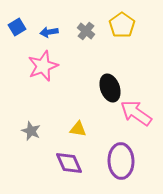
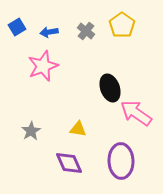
gray star: rotated 18 degrees clockwise
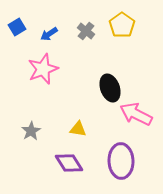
blue arrow: moved 2 px down; rotated 24 degrees counterclockwise
pink star: moved 3 px down
pink arrow: moved 1 px down; rotated 8 degrees counterclockwise
purple diamond: rotated 8 degrees counterclockwise
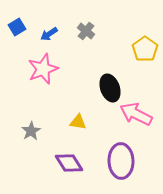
yellow pentagon: moved 23 px right, 24 px down
yellow triangle: moved 7 px up
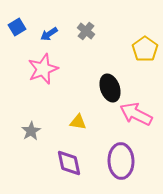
purple diamond: rotated 20 degrees clockwise
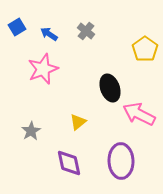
blue arrow: rotated 66 degrees clockwise
pink arrow: moved 3 px right
yellow triangle: rotated 48 degrees counterclockwise
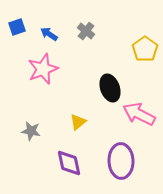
blue square: rotated 12 degrees clockwise
gray star: rotated 30 degrees counterclockwise
